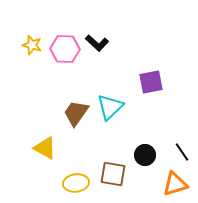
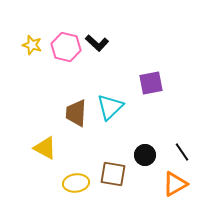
pink hexagon: moved 1 px right, 2 px up; rotated 12 degrees clockwise
purple square: moved 1 px down
brown trapezoid: rotated 32 degrees counterclockwise
orange triangle: rotated 12 degrees counterclockwise
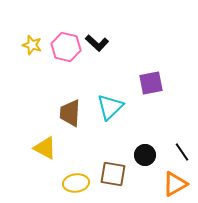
brown trapezoid: moved 6 px left
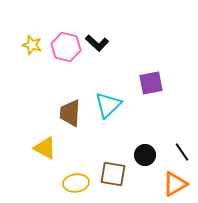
cyan triangle: moved 2 px left, 2 px up
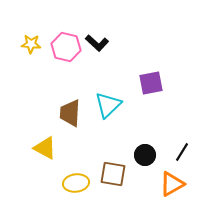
yellow star: moved 1 px left, 1 px up; rotated 12 degrees counterclockwise
black line: rotated 66 degrees clockwise
orange triangle: moved 3 px left
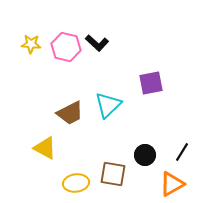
brown trapezoid: rotated 120 degrees counterclockwise
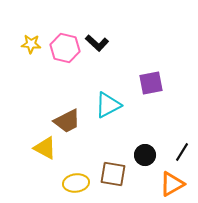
pink hexagon: moved 1 px left, 1 px down
cyan triangle: rotated 16 degrees clockwise
brown trapezoid: moved 3 px left, 8 px down
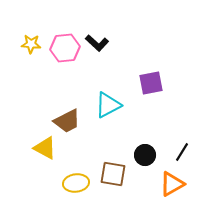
pink hexagon: rotated 20 degrees counterclockwise
